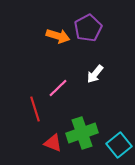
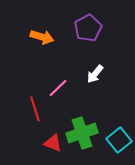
orange arrow: moved 16 px left, 1 px down
cyan square: moved 5 px up
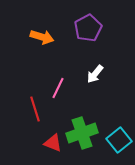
pink line: rotated 20 degrees counterclockwise
